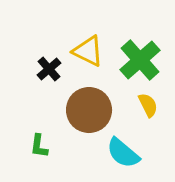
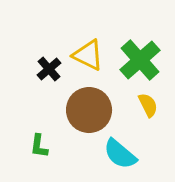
yellow triangle: moved 4 px down
cyan semicircle: moved 3 px left, 1 px down
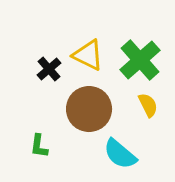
brown circle: moved 1 px up
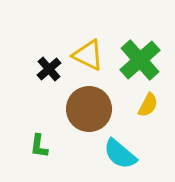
yellow semicircle: rotated 55 degrees clockwise
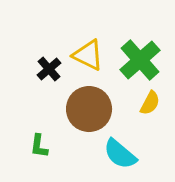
yellow semicircle: moved 2 px right, 2 px up
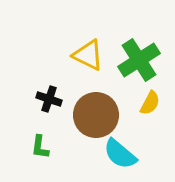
green cross: moved 1 px left; rotated 9 degrees clockwise
black cross: moved 30 px down; rotated 30 degrees counterclockwise
brown circle: moved 7 px right, 6 px down
green L-shape: moved 1 px right, 1 px down
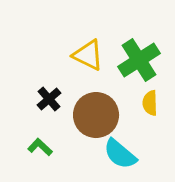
black cross: rotated 30 degrees clockwise
yellow semicircle: rotated 150 degrees clockwise
green L-shape: rotated 125 degrees clockwise
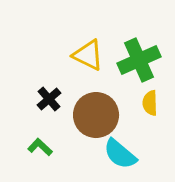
green cross: rotated 9 degrees clockwise
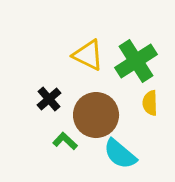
green cross: moved 3 px left, 1 px down; rotated 9 degrees counterclockwise
green L-shape: moved 25 px right, 6 px up
